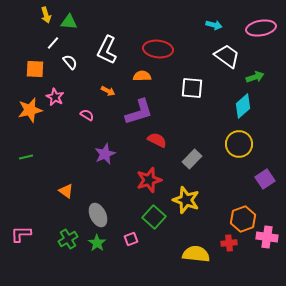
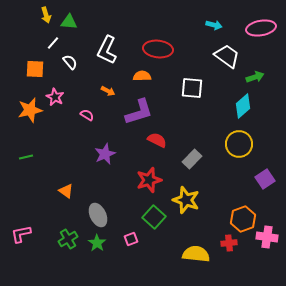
pink L-shape: rotated 10 degrees counterclockwise
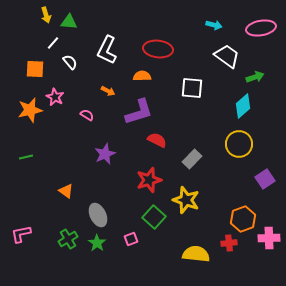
pink cross: moved 2 px right, 1 px down; rotated 10 degrees counterclockwise
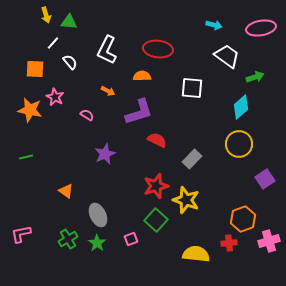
cyan diamond: moved 2 px left, 1 px down
orange star: rotated 25 degrees clockwise
red star: moved 7 px right, 6 px down
green square: moved 2 px right, 3 px down
pink cross: moved 3 px down; rotated 15 degrees counterclockwise
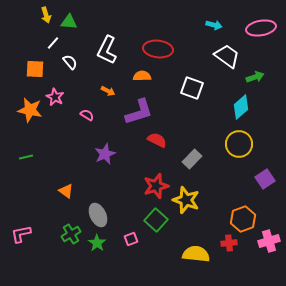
white square: rotated 15 degrees clockwise
green cross: moved 3 px right, 5 px up
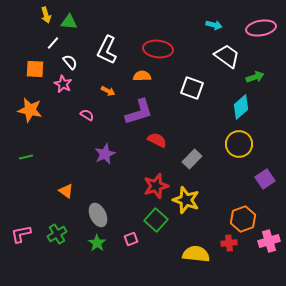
pink star: moved 8 px right, 13 px up
green cross: moved 14 px left
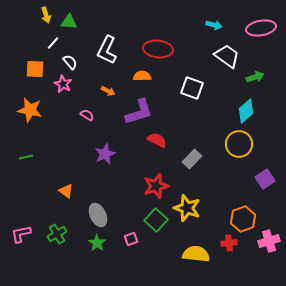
cyan diamond: moved 5 px right, 4 px down
yellow star: moved 1 px right, 8 px down
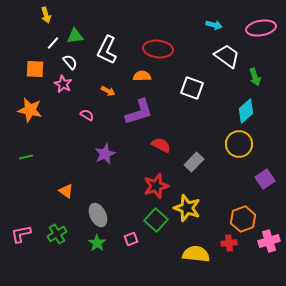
green triangle: moved 6 px right, 14 px down; rotated 12 degrees counterclockwise
green arrow: rotated 90 degrees clockwise
red semicircle: moved 4 px right, 5 px down
gray rectangle: moved 2 px right, 3 px down
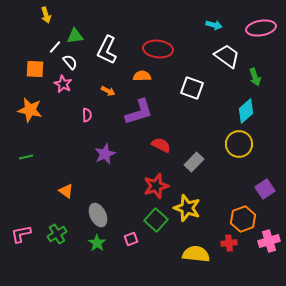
white line: moved 2 px right, 4 px down
pink semicircle: rotated 56 degrees clockwise
purple square: moved 10 px down
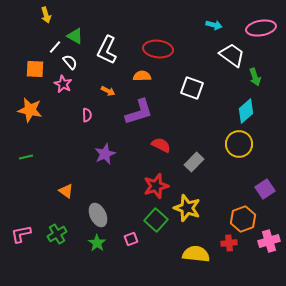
green triangle: rotated 36 degrees clockwise
white trapezoid: moved 5 px right, 1 px up
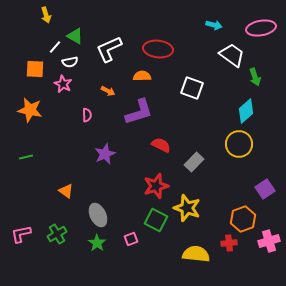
white L-shape: moved 2 px right, 1 px up; rotated 40 degrees clockwise
white semicircle: rotated 119 degrees clockwise
green square: rotated 15 degrees counterclockwise
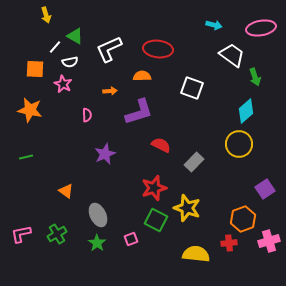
orange arrow: moved 2 px right; rotated 32 degrees counterclockwise
red star: moved 2 px left, 2 px down
